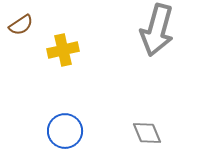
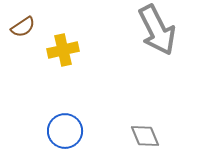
brown semicircle: moved 2 px right, 2 px down
gray arrow: rotated 42 degrees counterclockwise
gray diamond: moved 2 px left, 3 px down
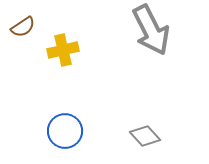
gray arrow: moved 6 px left
gray diamond: rotated 20 degrees counterclockwise
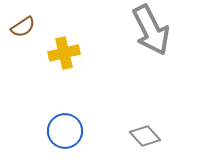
yellow cross: moved 1 px right, 3 px down
